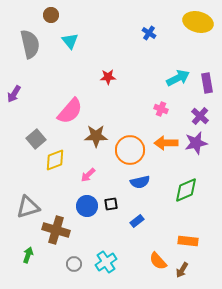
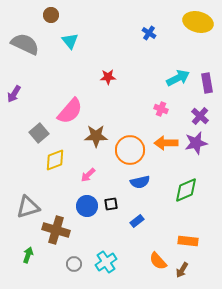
gray semicircle: moved 5 px left; rotated 52 degrees counterclockwise
gray square: moved 3 px right, 6 px up
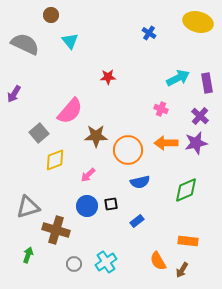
orange circle: moved 2 px left
orange semicircle: rotated 12 degrees clockwise
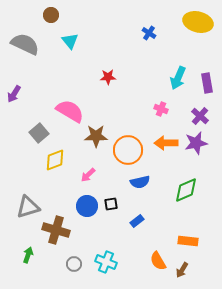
cyan arrow: rotated 140 degrees clockwise
pink semicircle: rotated 100 degrees counterclockwise
cyan cross: rotated 35 degrees counterclockwise
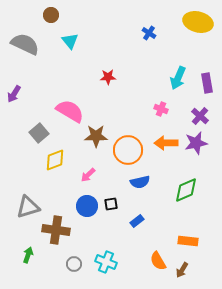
brown cross: rotated 8 degrees counterclockwise
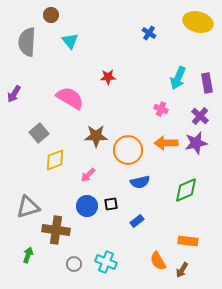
gray semicircle: moved 2 px right, 2 px up; rotated 112 degrees counterclockwise
pink semicircle: moved 13 px up
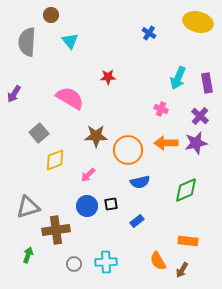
brown cross: rotated 16 degrees counterclockwise
cyan cross: rotated 25 degrees counterclockwise
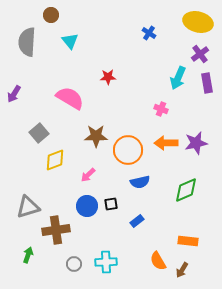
purple cross: moved 62 px up; rotated 12 degrees clockwise
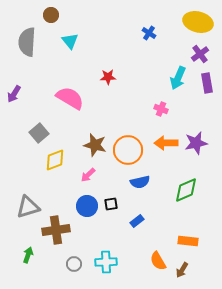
brown star: moved 1 px left, 9 px down; rotated 15 degrees clockwise
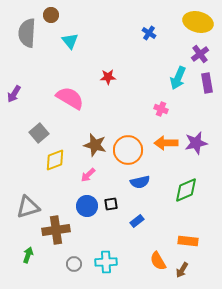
gray semicircle: moved 9 px up
